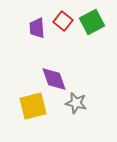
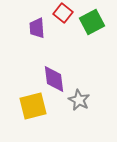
red square: moved 8 px up
purple diamond: rotated 12 degrees clockwise
gray star: moved 3 px right, 3 px up; rotated 15 degrees clockwise
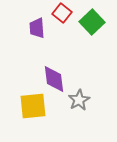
red square: moved 1 px left
green square: rotated 15 degrees counterclockwise
gray star: rotated 15 degrees clockwise
yellow square: rotated 8 degrees clockwise
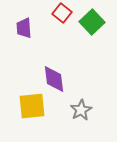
purple trapezoid: moved 13 px left
gray star: moved 2 px right, 10 px down
yellow square: moved 1 px left
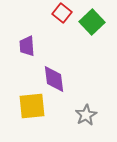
purple trapezoid: moved 3 px right, 18 px down
gray star: moved 5 px right, 5 px down
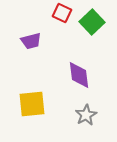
red square: rotated 12 degrees counterclockwise
purple trapezoid: moved 4 px right, 5 px up; rotated 100 degrees counterclockwise
purple diamond: moved 25 px right, 4 px up
yellow square: moved 2 px up
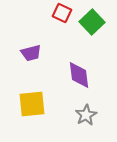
purple trapezoid: moved 12 px down
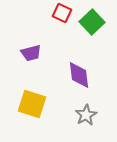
yellow square: rotated 24 degrees clockwise
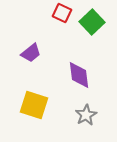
purple trapezoid: rotated 25 degrees counterclockwise
yellow square: moved 2 px right, 1 px down
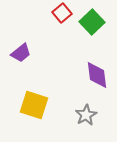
red square: rotated 24 degrees clockwise
purple trapezoid: moved 10 px left
purple diamond: moved 18 px right
